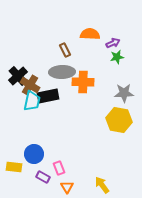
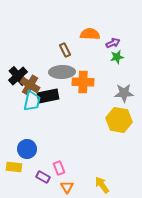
blue circle: moved 7 px left, 5 px up
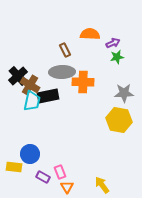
blue circle: moved 3 px right, 5 px down
pink rectangle: moved 1 px right, 4 px down
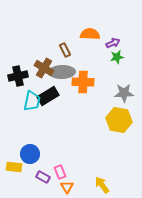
black cross: rotated 30 degrees clockwise
brown cross: moved 14 px right, 17 px up
black rectangle: rotated 20 degrees counterclockwise
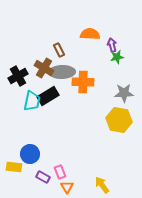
purple arrow: moved 1 px left, 2 px down; rotated 80 degrees counterclockwise
brown rectangle: moved 6 px left
black cross: rotated 18 degrees counterclockwise
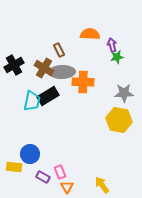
black cross: moved 4 px left, 11 px up
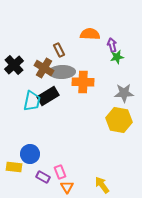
black cross: rotated 12 degrees counterclockwise
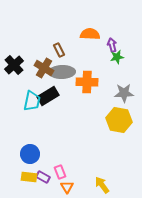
orange cross: moved 4 px right
yellow rectangle: moved 15 px right, 10 px down
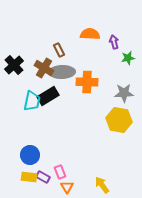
purple arrow: moved 2 px right, 3 px up
green star: moved 11 px right, 1 px down
blue circle: moved 1 px down
